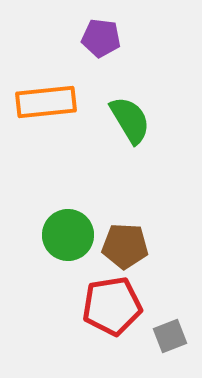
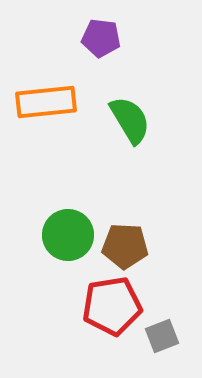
gray square: moved 8 px left
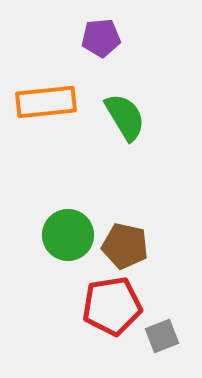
purple pentagon: rotated 12 degrees counterclockwise
green semicircle: moved 5 px left, 3 px up
brown pentagon: rotated 9 degrees clockwise
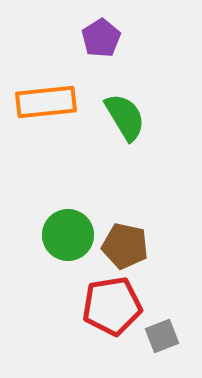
purple pentagon: rotated 27 degrees counterclockwise
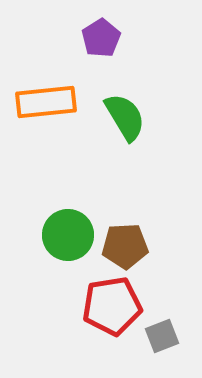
brown pentagon: rotated 15 degrees counterclockwise
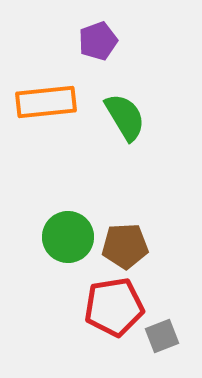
purple pentagon: moved 3 px left, 3 px down; rotated 12 degrees clockwise
green circle: moved 2 px down
red pentagon: moved 2 px right, 1 px down
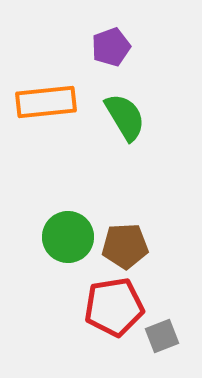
purple pentagon: moved 13 px right, 6 px down
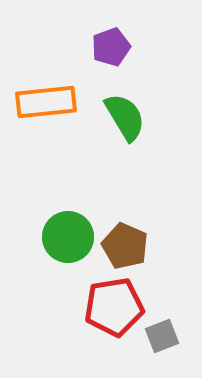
brown pentagon: rotated 27 degrees clockwise
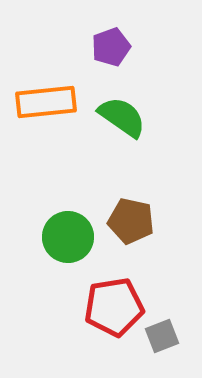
green semicircle: moved 3 px left; rotated 24 degrees counterclockwise
brown pentagon: moved 6 px right, 25 px up; rotated 12 degrees counterclockwise
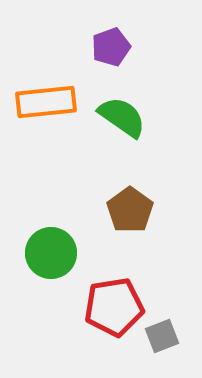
brown pentagon: moved 1 px left, 11 px up; rotated 24 degrees clockwise
green circle: moved 17 px left, 16 px down
